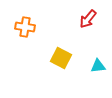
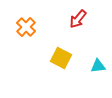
red arrow: moved 10 px left
orange cross: moved 1 px right; rotated 36 degrees clockwise
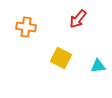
orange cross: rotated 36 degrees counterclockwise
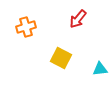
orange cross: rotated 24 degrees counterclockwise
cyan triangle: moved 2 px right, 3 px down
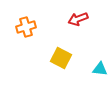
red arrow: rotated 30 degrees clockwise
cyan triangle: rotated 14 degrees clockwise
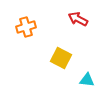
red arrow: rotated 48 degrees clockwise
cyan triangle: moved 13 px left, 11 px down
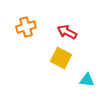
red arrow: moved 11 px left, 13 px down
